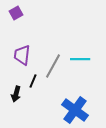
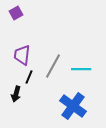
cyan line: moved 1 px right, 10 px down
black line: moved 4 px left, 4 px up
blue cross: moved 2 px left, 4 px up
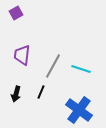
cyan line: rotated 18 degrees clockwise
black line: moved 12 px right, 15 px down
blue cross: moved 6 px right, 4 px down
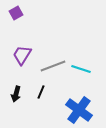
purple trapezoid: rotated 25 degrees clockwise
gray line: rotated 40 degrees clockwise
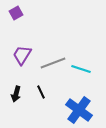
gray line: moved 3 px up
black line: rotated 48 degrees counterclockwise
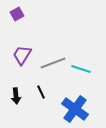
purple square: moved 1 px right, 1 px down
black arrow: moved 2 px down; rotated 21 degrees counterclockwise
blue cross: moved 4 px left, 1 px up
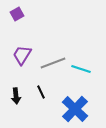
blue cross: rotated 8 degrees clockwise
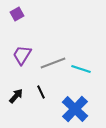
black arrow: rotated 133 degrees counterclockwise
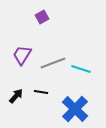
purple square: moved 25 px right, 3 px down
black line: rotated 56 degrees counterclockwise
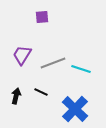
purple square: rotated 24 degrees clockwise
black line: rotated 16 degrees clockwise
black arrow: rotated 28 degrees counterclockwise
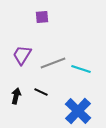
blue cross: moved 3 px right, 2 px down
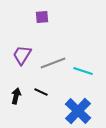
cyan line: moved 2 px right, 2 px down
